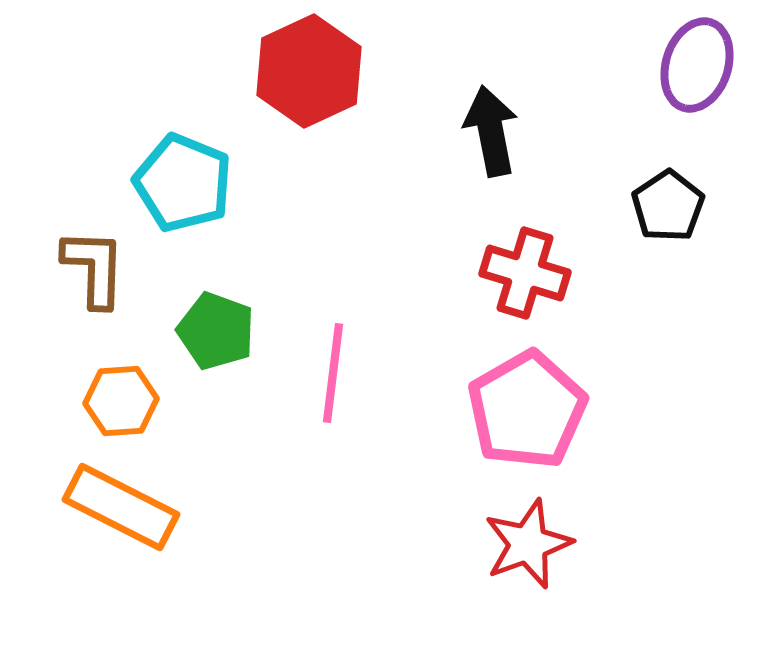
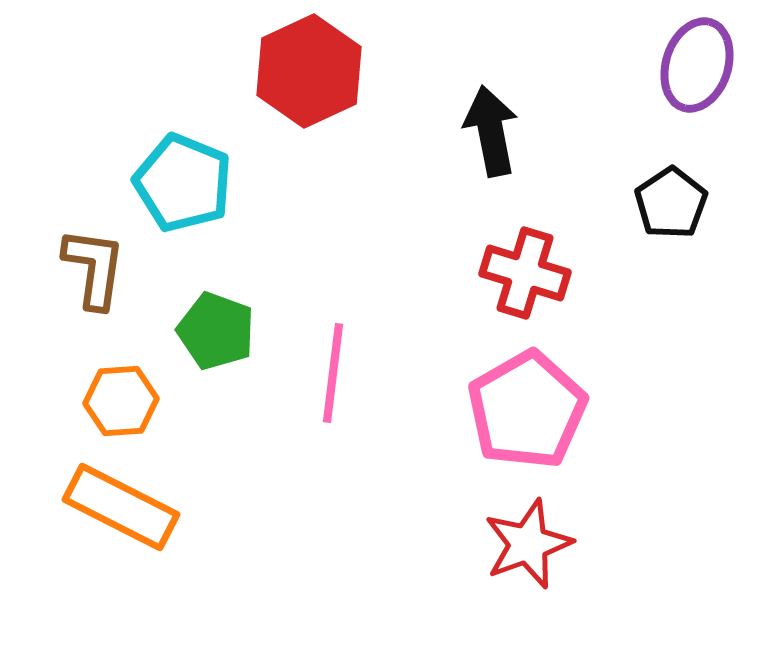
black pentagon: moved 3 px right, 3 px up
brown L-shape: rotated 6 degrees clockwise
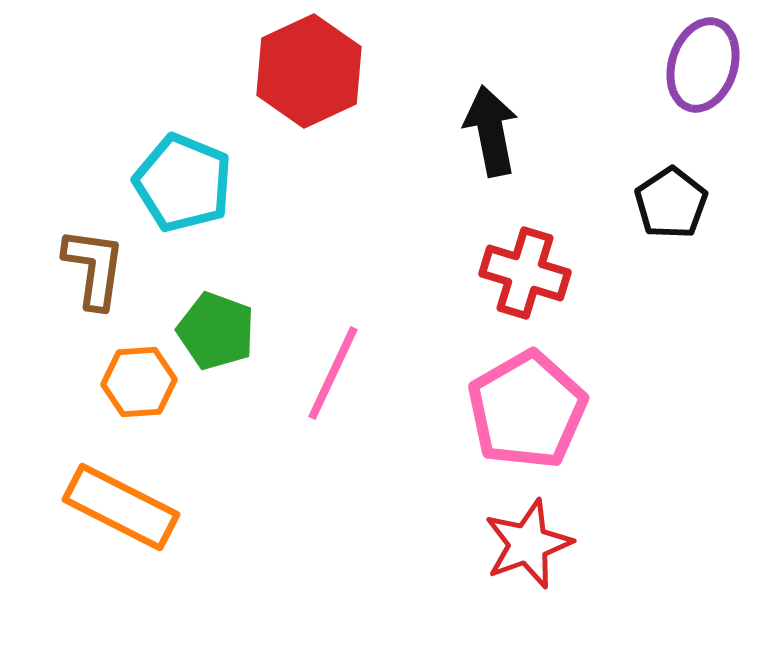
purple ellipse: moved 6 px right
pink line: rotated 18 degrees clockwise
orange hexagon: moved 18 px right, 19 px up
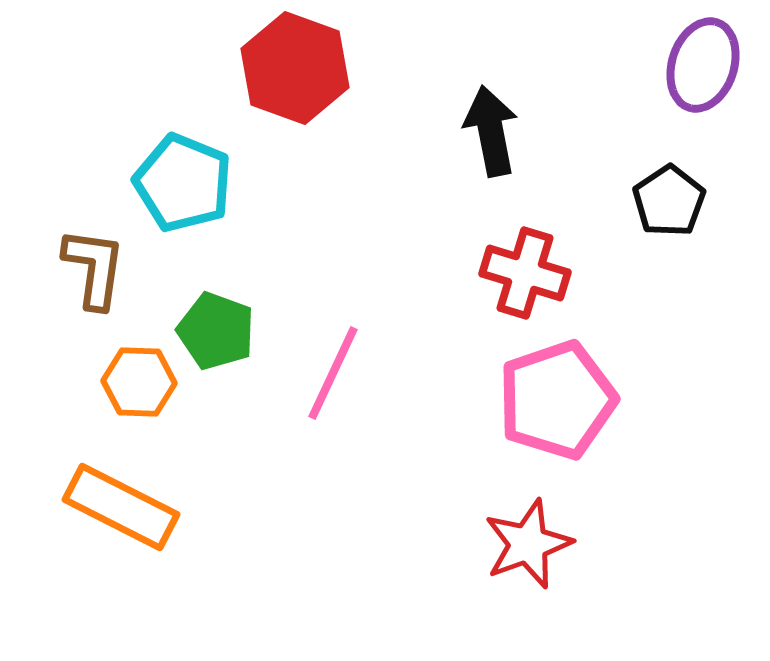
red hexagon: moved 14 px left, 3 px up; rotated 15 degrees counterclockwise
black pentagon: moved 2 px left, 2 px up
orange hexagon: rotated 6 degrees clockwise
pink pentagon: moved 30 px right, 10 px up; rotated 11 degrees clockwise
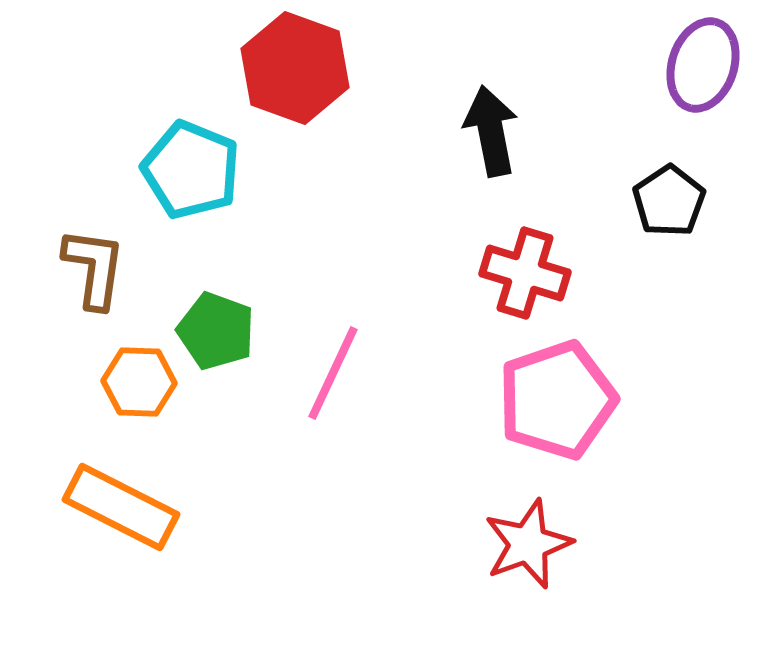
cyan pentagon: moved 8 px right, 13 px up
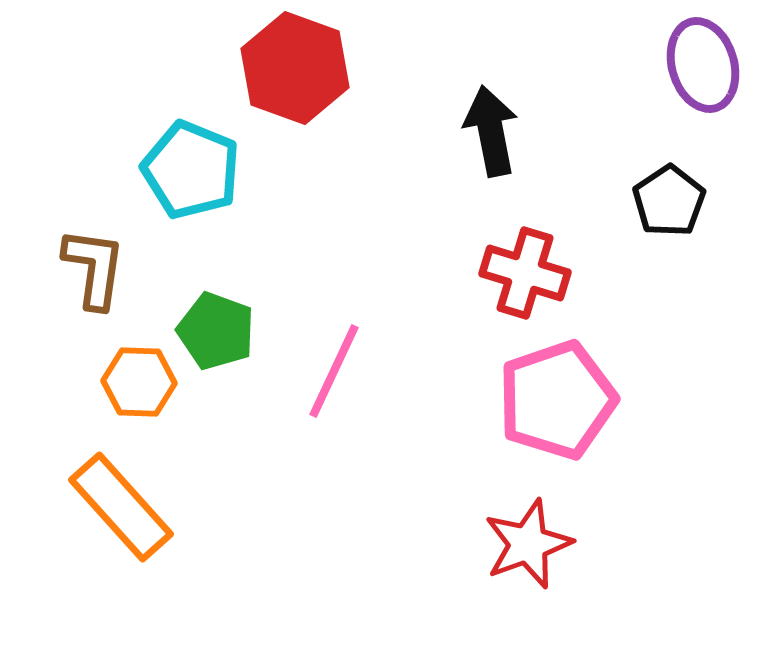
purple ellipse: rotated 34 degrees counterclockwise
pink line: moved 1 px right, 2 px up
orange rectangle: rotated 21 degrees clockwise
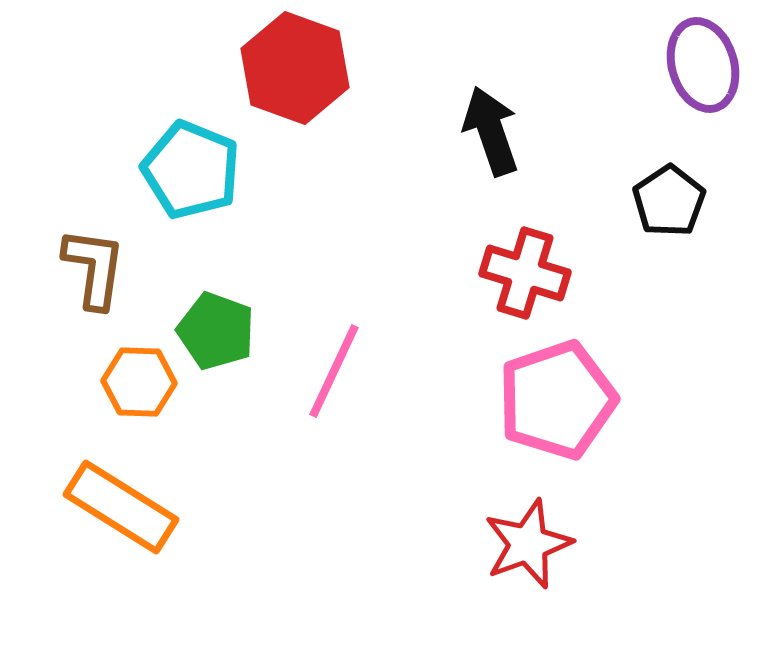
black arrow: rotated 8 degrees counterclockwise
orange rectangle: rotated 16 degrees counterclockwise
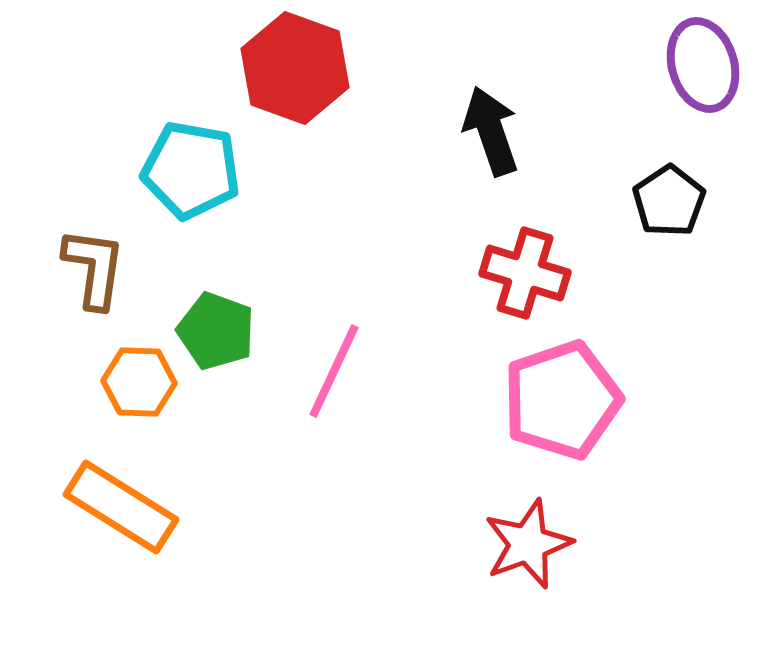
cyan pentagon: rotated 12 degrees counterclockwise
pink pentagon: moved 5 px right
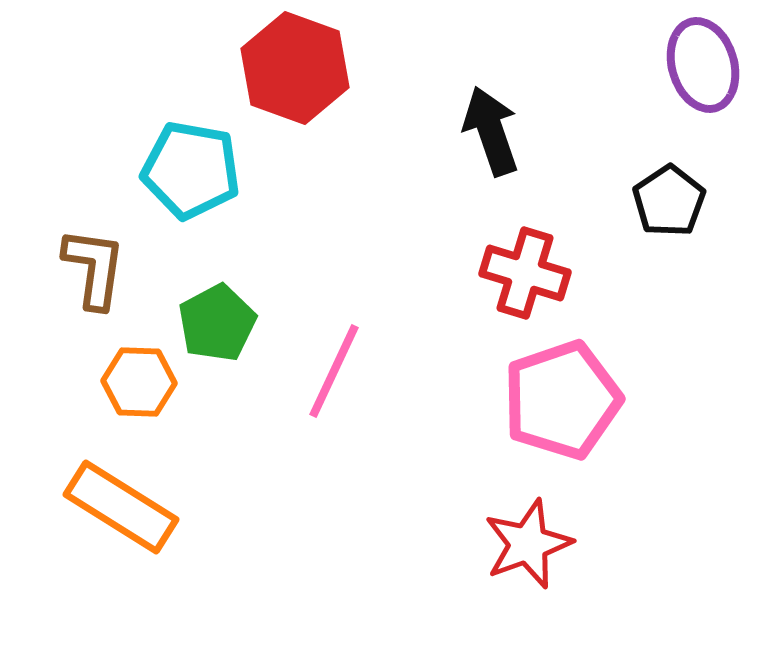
green pentagon: moved 1 px right, 8 px up; rotated 24 degrees clockwise
